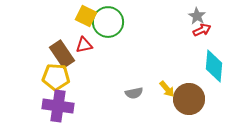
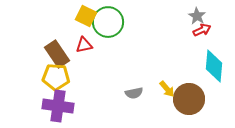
brown rectangle: moved 5 px left
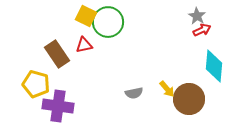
yellow pentagon: moved 20 px left, 7 px down; rotated 12 degrees clockwise
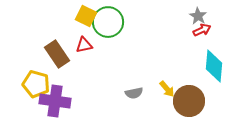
gray star: moved 1 px right
brown circle: moved 2 px down
purple cross: moved 3 px left, 5 px up
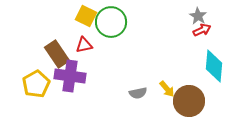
green circle: moved 3 px right
yellow pentagon: rotated 28 degrees clockwise
gray semicircle: moved 4 px right
purple cross: moved 15 px right, 25 px up
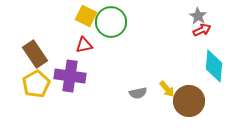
brown rectangle: moved 22 px left
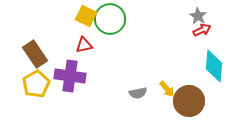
green circle: moved 1 px left, 3 px up
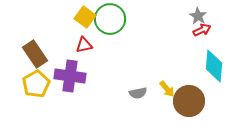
yellow square: moved 1 px left, 1 px down; rotated 10 degrees clockwise
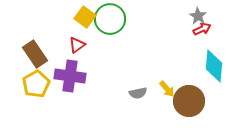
red arrow: moved 1 px up
red triangle: moved 7 px left; rotated 24 degrees counterclockwise
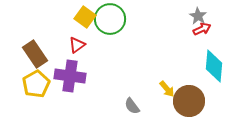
gray semicircle: moved 6 px left, 13 px down; rotated 66 degrees clockwise
